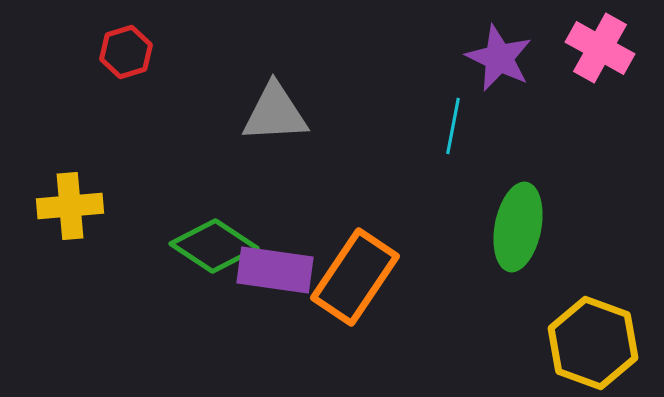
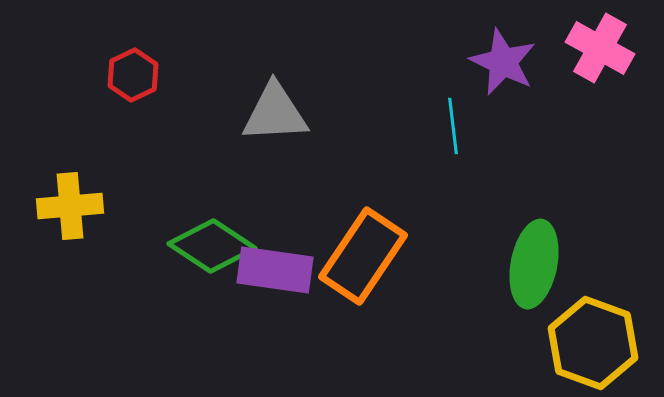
red hexagon: moved 7 px right, 23 px down; rotated 9 degrees counterclockwise
purple star: moved 4 px right, 4 px down
cyan line: rotated 18 degrees counterclockwise
green ellipse: moved 16 px right, 37 px down
green diamond: moved 2 px left
orange rectangle: moved 8 px right, 21 px up
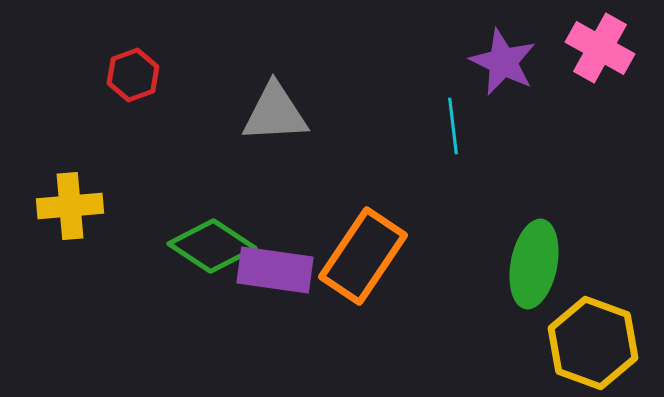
red hexagon: rotated 6 degrees clockwise
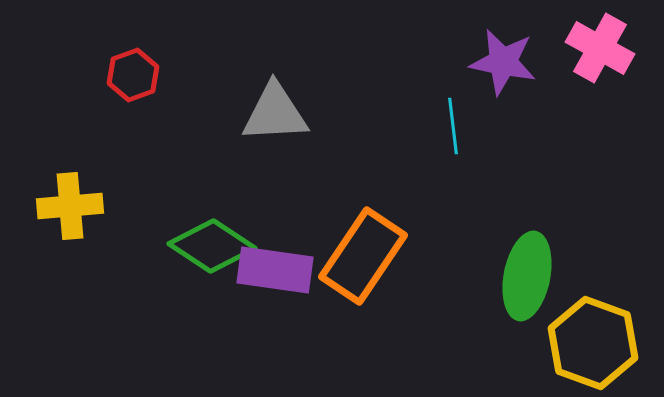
purple star: rotated 14 degrees counterclockwise
green ellipse: moved 7 px left, 12 px down
